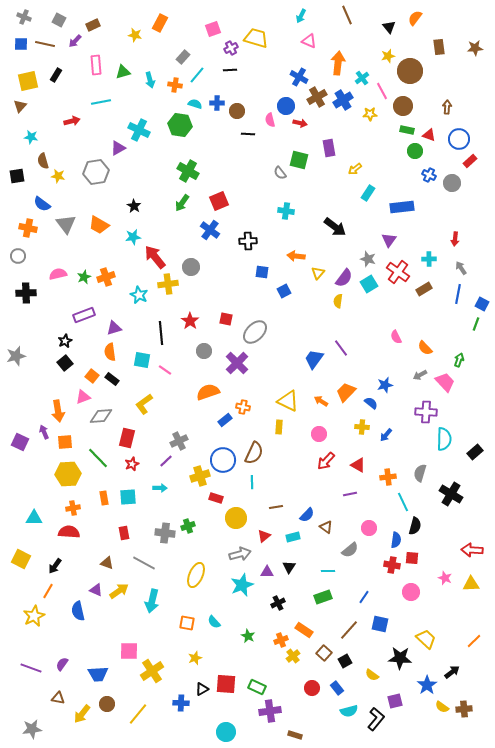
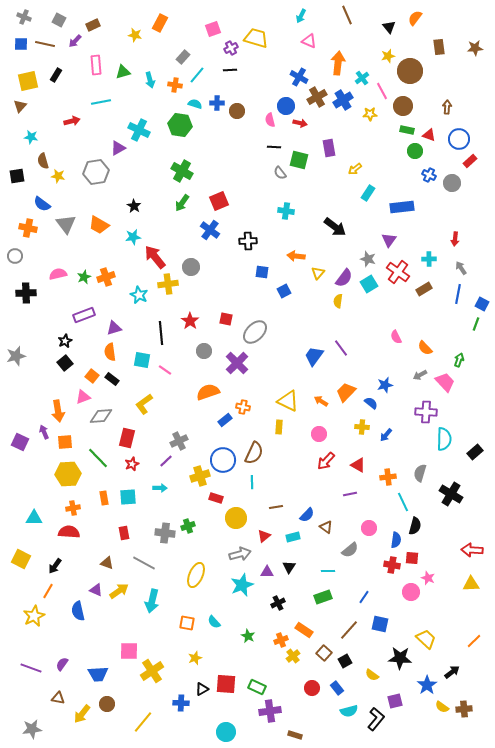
black line at (248, 134): moved 26 px right, 13 px down
green cross at (188, 171): moved 6 px left
gray circle at (18, 256): moved 3 px left
blue trapezoid at (314, 359): moved 3 px up
pink star at (445, 578): moved 17 px left
yellow line at (138, 714): moved 5 px right, 8 px down
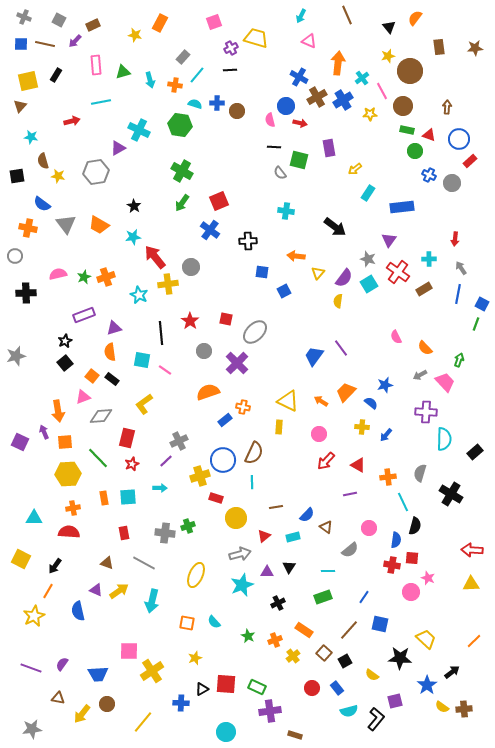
pink square at (213, 29): moved 1 px right, 7 px up
orange cross at (281, 640): moved 6 px left
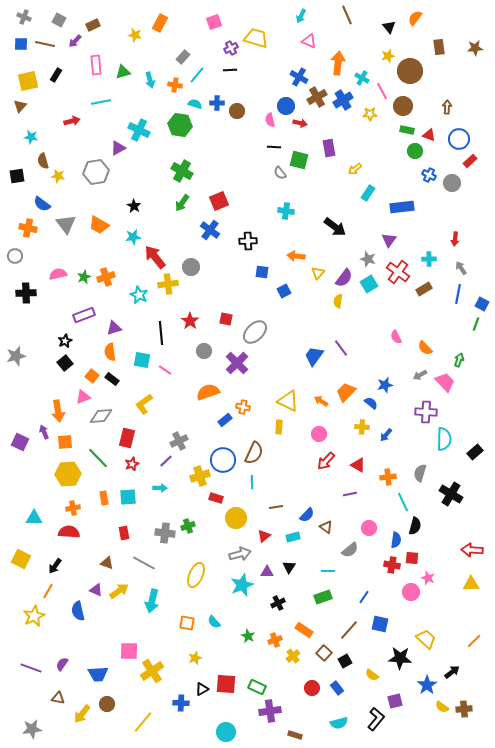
cyan cross at (362, 78): rotated 24 degrees counterclockwise
cyan semicircle at (349, 711): moved 10 px left, 12 px down
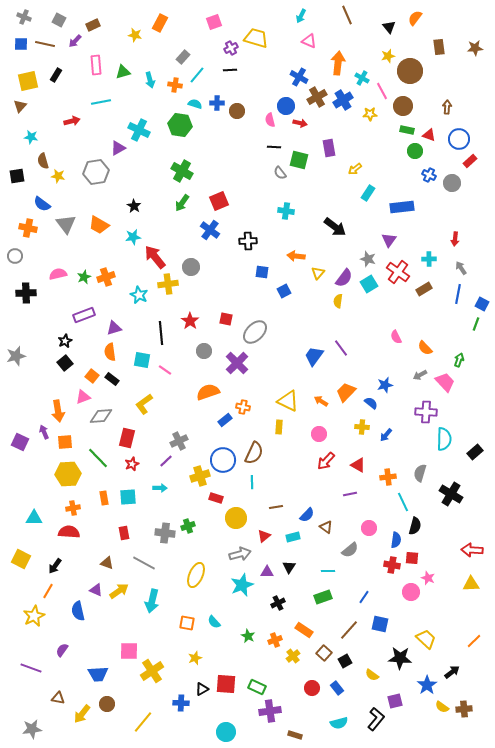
purple semicircle at (62, 664): moved 14 px up
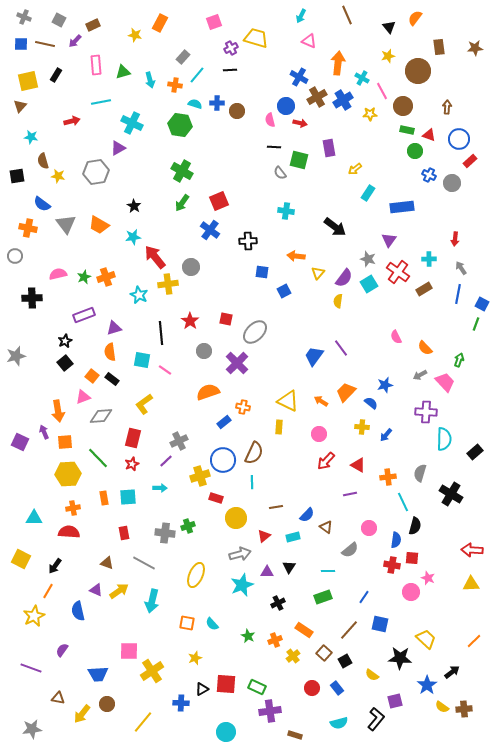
brown circle at (410, 71): moved 8 px right
cyan cross at (139, 130): moved 7 px left, 7 px up
black cross at (26, 293): moved 6 px right, 5 px down
blue rectangle at (225, 420): moved 1 px left, 2 px down
red rectangle at (127, 438): moved 6 px right
cyan semicircle at (214, 622): moved 2 px left, 2 px down
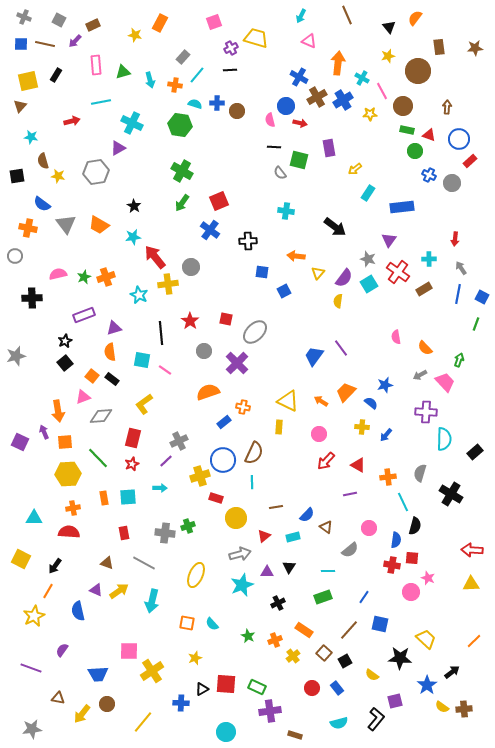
blue square at (482, 304): moved 7 px up
pink semicircle at (396, 337): rotated 16 degrees clockwise
